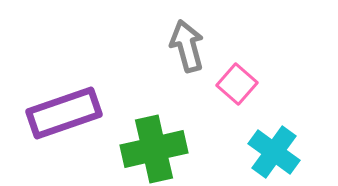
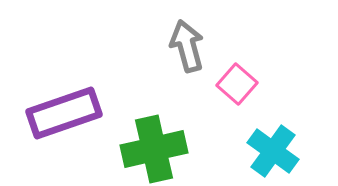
cyan cross: moved 1 px left, 1 px up
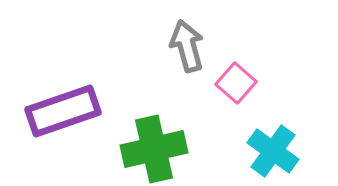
pink square: moved 1 px left, 1 px up
purple rectangle: moved 1 px left, 2 px up
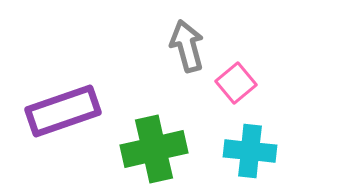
pink square: rotated 9 degrees clockwise
cyan cross: moved 23 px left; rotated 30 degrees counterclockwise
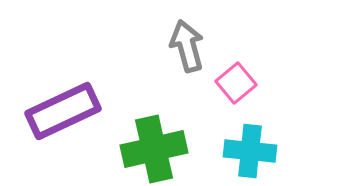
purple rectangle: rotated 6 degrees counterclockwise
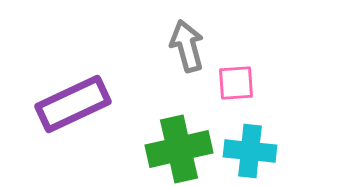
pink square: rotated 36 degrees clockwise
purple rectangle: moved 10 px right, 7 px up
green cross: moved 25 px right
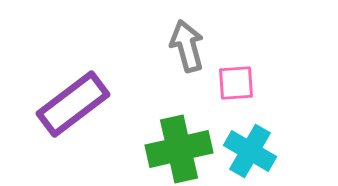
purple rectangle: rotated 12 degrees counterclockwise
cyan cross: rotated 24 degrees clockwise
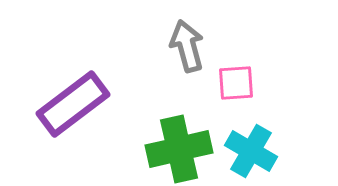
cyan cross: moved 1 px right
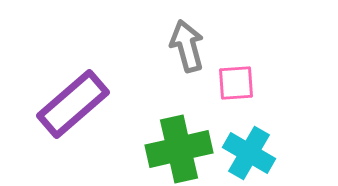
purple rectangle: rotated 4 degrees counterclockwise
cyan cross: moved 2 px left, 2 px down
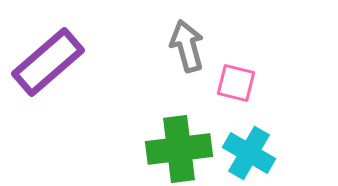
pink square: rotated 18 degrees clockwise
purple rectangle: moved 25 px left, 42 px up
green cross: rotated 6 degrees clockwise
